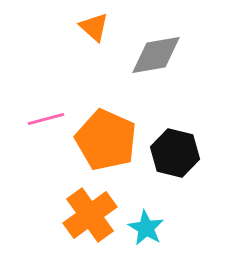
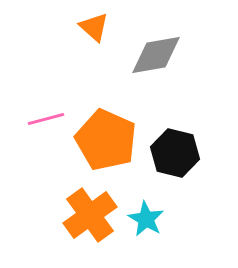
cyan star: moved 9 px up
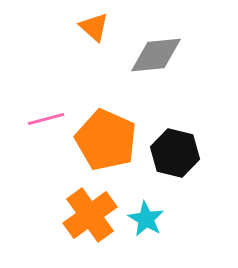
gray diamond: rotated 4 degrees clockwise
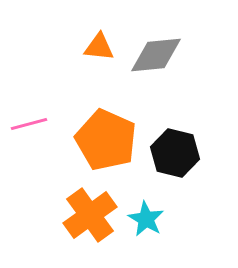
orange triangle: moved 5 px right, 20 px down; rotated 36 degrees counterclockwise
pink line: moved 17 px left, 5 px down
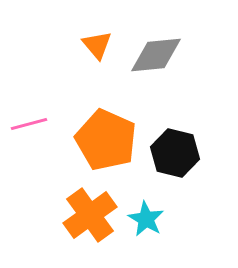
orange triangle: moved 2 px left, 2 px up; rotated 44 degrees clockwise
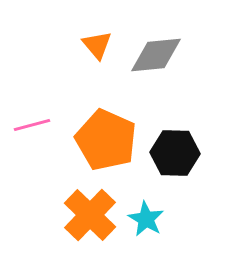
pink line: moved 3 px right, 1 px down
black hexagon: rotated 12 degrees counterclockwise
orange cross: rotated 10 degrees counterclockwise
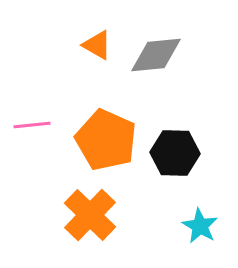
orange triangle: rotated 20 degrees counterclockwise
pink line: rotated 9 degrees clockwise
cyan star: moved 54 px right, 7 px down
